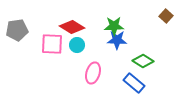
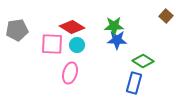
pink ellipse: moved 23 px left
blue rectangle: rotated 65 degrees clockwise
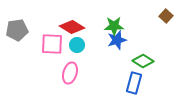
blue star: rotated 18 degrees counterclockwise
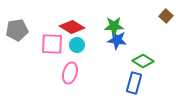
blue star: rotated 24 degrees clockwise
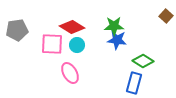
pink ellipse: rotated 45 degrees counterclockwise
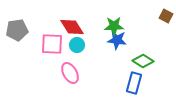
brown square: rotated 16 degrees counterclockwise
red diamond: rotated 25 degrees clockwise
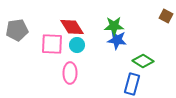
pink ellipse: rotated 30 degrees clockwise
blue rectangle: moved 2 px left, 1 px down
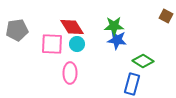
cyan circle: moved 1 px up
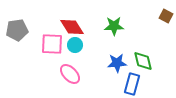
blue star: moved 23 px down; rotated 12 degrees counterclockwise
cyan circle: moved 2 px left, 1 px down
green diamond: rotated 45 degrees clockwise
pink ellipse: moved 1 px down; rotated 45 degrees counterclockwise
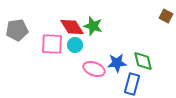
green star: moved 21 px left; rotated 18 degrees clockwise
pink ellipse: moved 24 px right, 5 px up; rotated 25 degrees counterclockwise
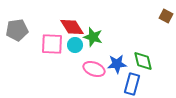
green star: moved 11 px down
blue star: moved 1 px down
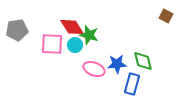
green star: moved 4 px left, 2 px up
